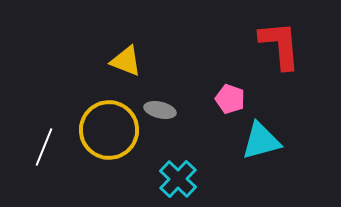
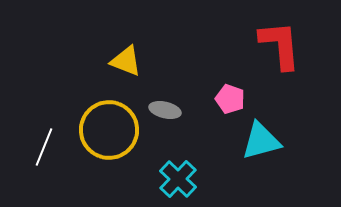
gray ellipse: moved 5 px right
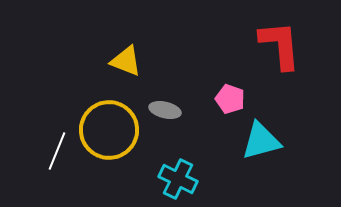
white line: moved 13 px right, 4 px down
cyan cross: rotated 18 degrees counterclockwise
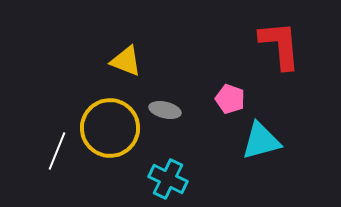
yellow circle: moved 1 px right, 2 px up
cyan cross: moved 10 px left
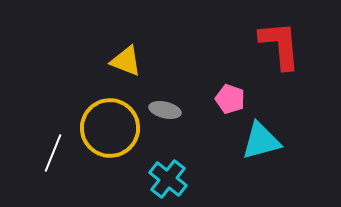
white line: moved 4 px left, 2 px down
cyan cross: rotated 12 degrees clockwise
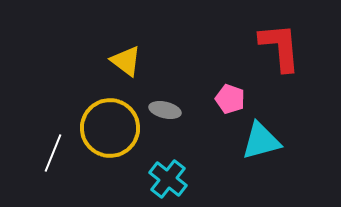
red L-shape: moved 2 px down
yellow triangle: rotated 16 degrees clockwise
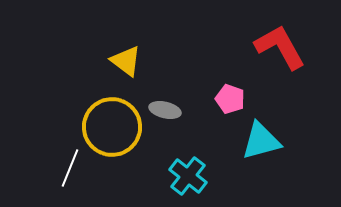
red L-shape: rotated 24 degrees counterclockwise
yellow circle: moved 2 px right, 1 px up
white line: moved 17 px right, 15 px down
cyan cross: moved 20 px right, 3 px up
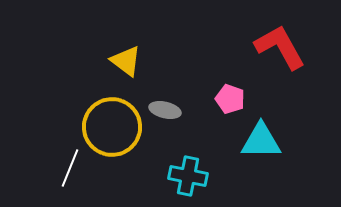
cyan triangle: rotated 15 degrees clockwise
cyan cross: rotated 27 degrees counterclockwise
